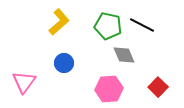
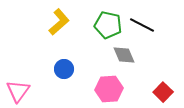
green pentagon: moved 1 px up
blue circle: moved 6 px down
pink triangle: moved 6 px left, 9 px down
red square: moved 5 px right, 5 px down
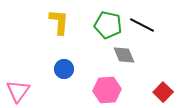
yellow L-shape: rotated 44 degrees counterclockwise
pink hexagon: moved 2 px left, 1 px down
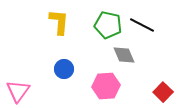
pink hexagon: moved 1 px left, 4 px up
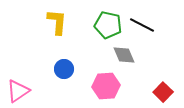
yellow L-shape: moved 2 px left
pink triangle: rotated 20 degrees clockwise
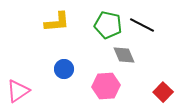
yellow L-shape: rotated 80 degrees clockwise
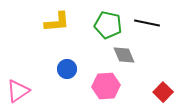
black line: moved 5 px right, 2 px up; rotated 15 degrees counterclockwise
blue circle: moved 3 px right
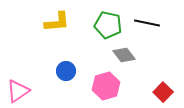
gray diamond: rotated 15 degrees counterclockwise
blue circle: moved 1 px left, 2 px down
pink hexagon: rotated 12 degrees counterclockwise
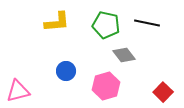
green pentagon: moved 2 px left
pink triangle: rotated 20 degrees clockwise
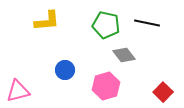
yellow L-shape: moved 10 px left, 1 px up
blue circle: moved 1 px left, 1 px up
